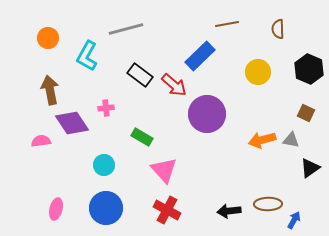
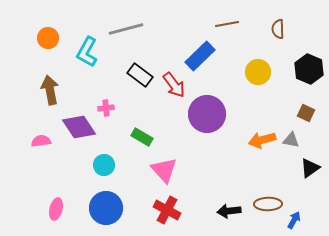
cyan L-shape: moved 4 px up
red arrow: rotated 12 degrees clockwise
purple diamond: moved 7 px right, 4 px down
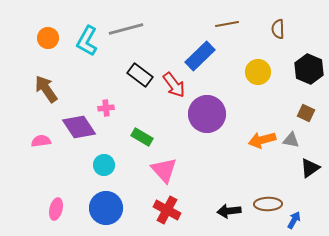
cyan L-shape: moved 11 px up
brown arrow: moved 4 px left, 1 px up; rotated 24 degrees counterclockwise
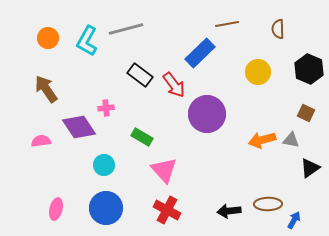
blue rectangle: moved 3 px up
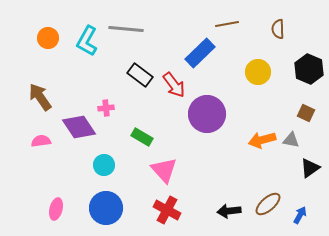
gray line: rotated 20 degrees clockwise
brown arrow: moved 6 px left, 8 px down
brown ellipse: rotated 40 degrees counterclockwise
blue arrow: moved 6 px right, 5 px up
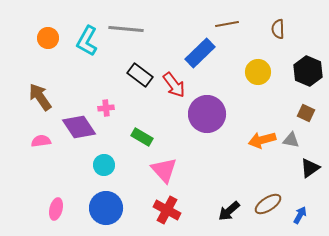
black hexagon: moved 1 px left, 2 px down
brown ellipse: rotated 8 degrees clockwise
black arrow: rotated 35 degrees counterclockwise
